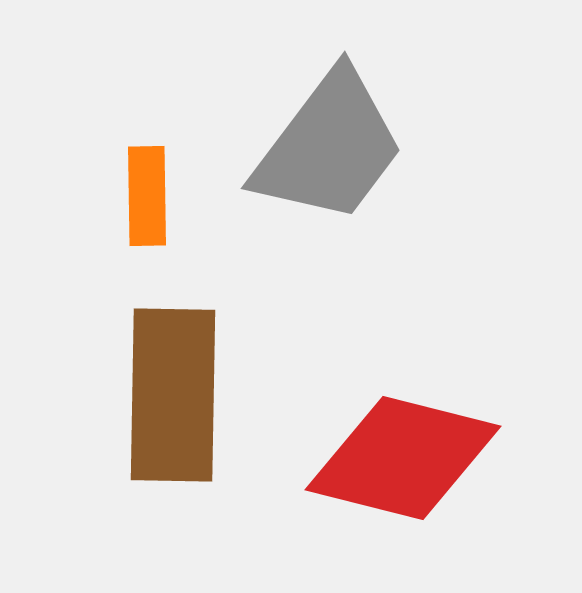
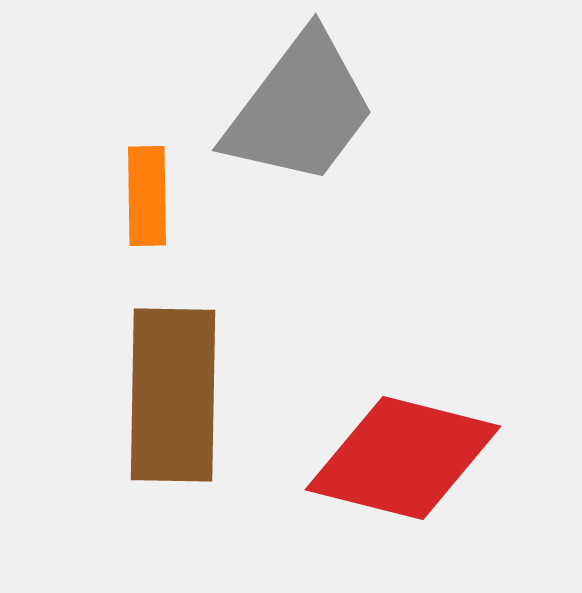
gray trapezoid: moved 29 px left, 38 px up
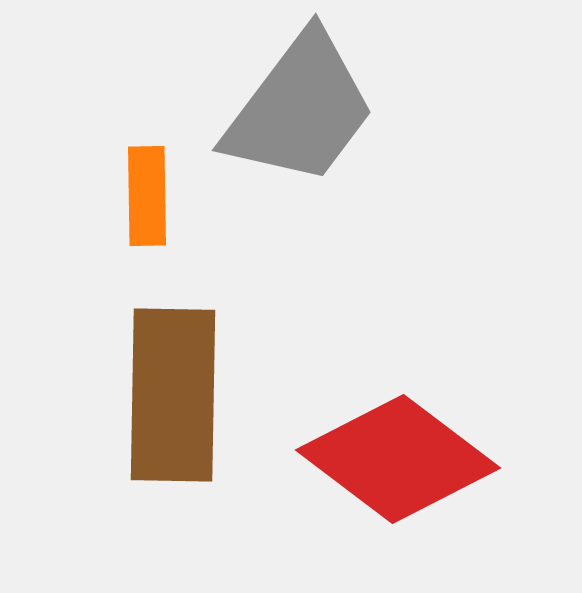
red diamond: moved 5 px left, 1 px down; rotated 23 degrees clockwise
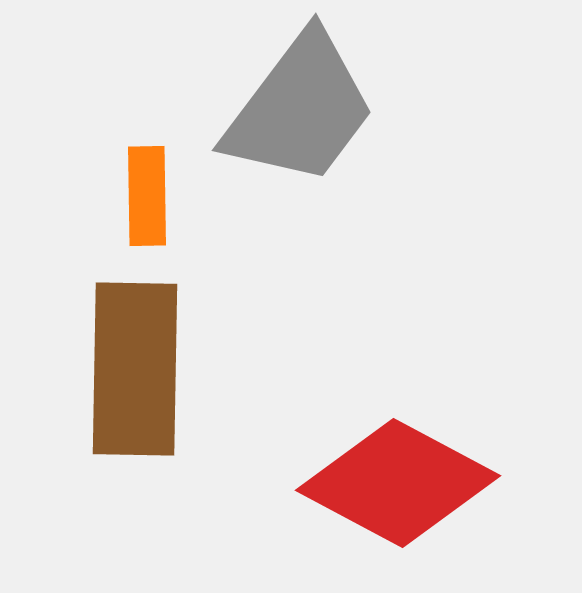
brown rectangle: moved 38 px left, 26 px up
red diamond: moved 24 px down; rotated 9 degrees counterclockwise
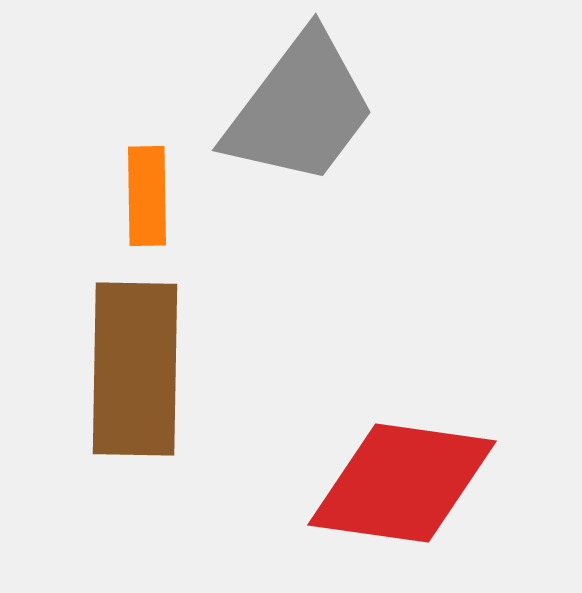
red diamond: moved 4 px right; rotated 20 degrees counterclockwise
